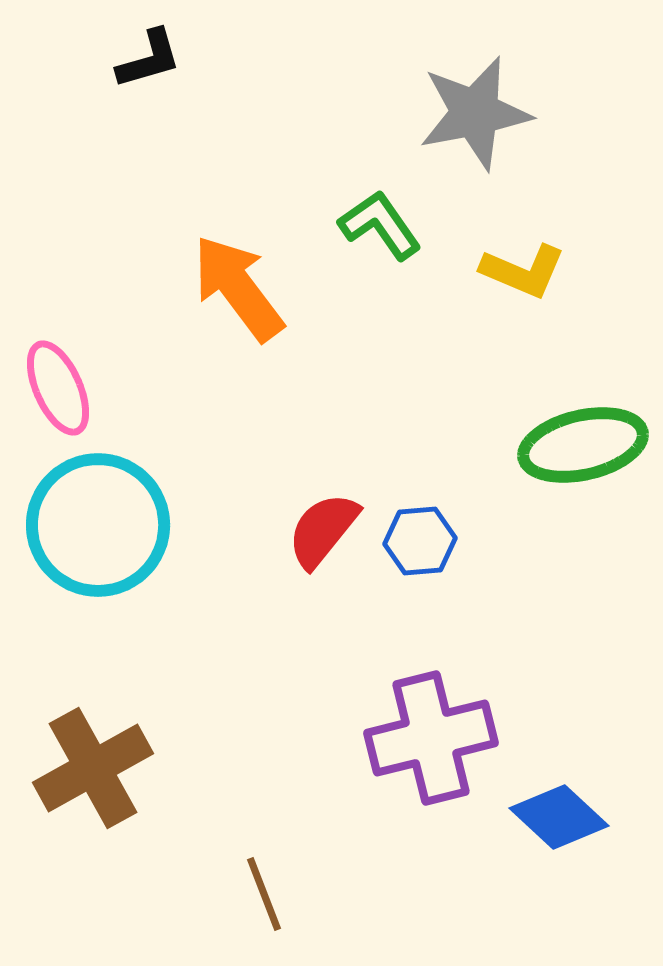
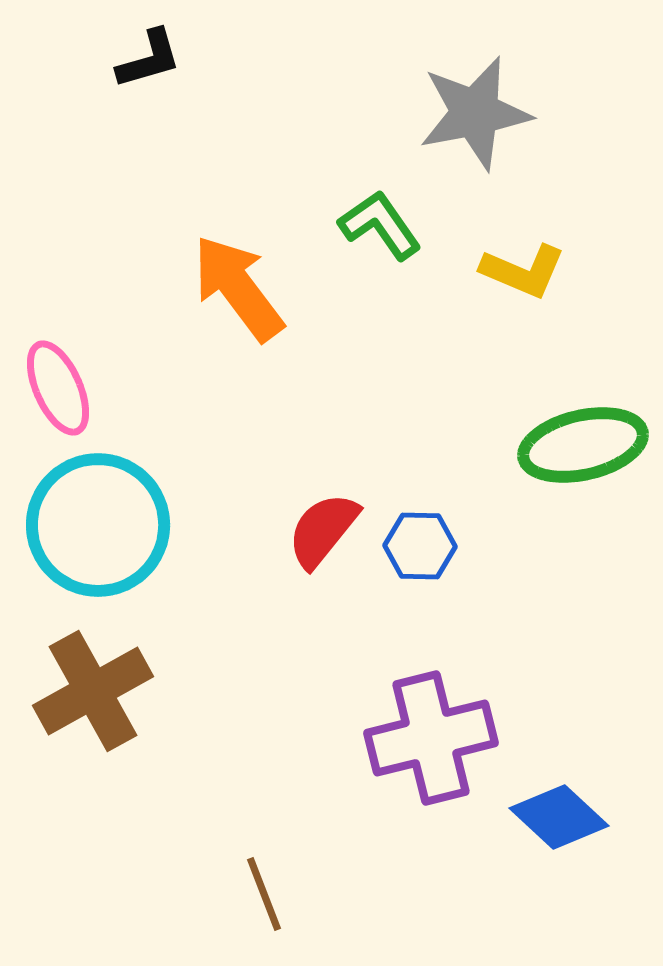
blue hexagon: moved 5 px down; rotated 6 degrees clockwise
brown cross: moved 77 px up
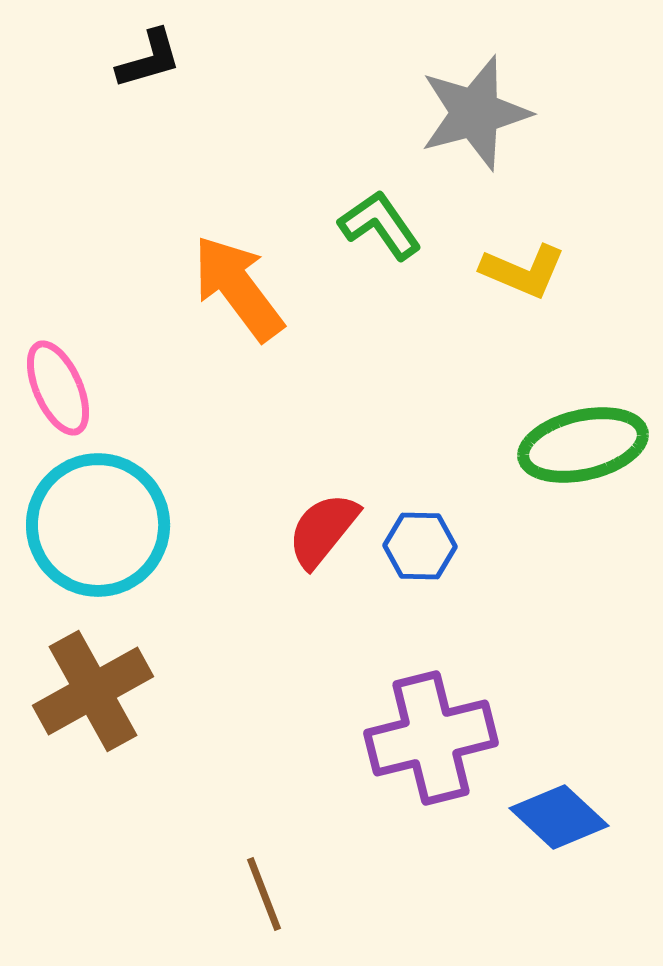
gray star: rotated 4 degrees counterclockwise
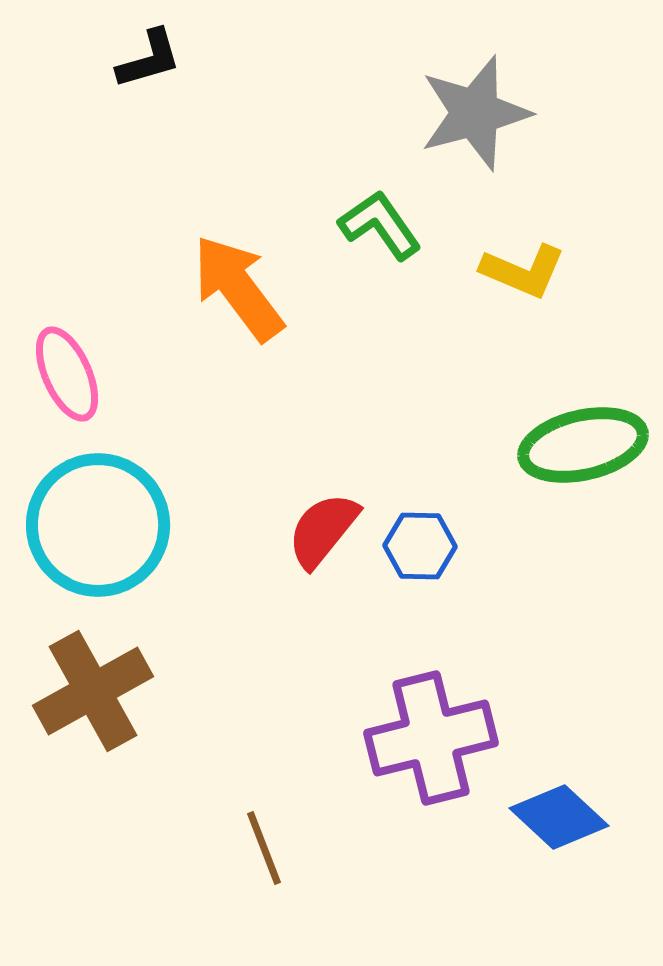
pink ellipse: moved 9 px right, 14 px up
brown line: moved 46 px up
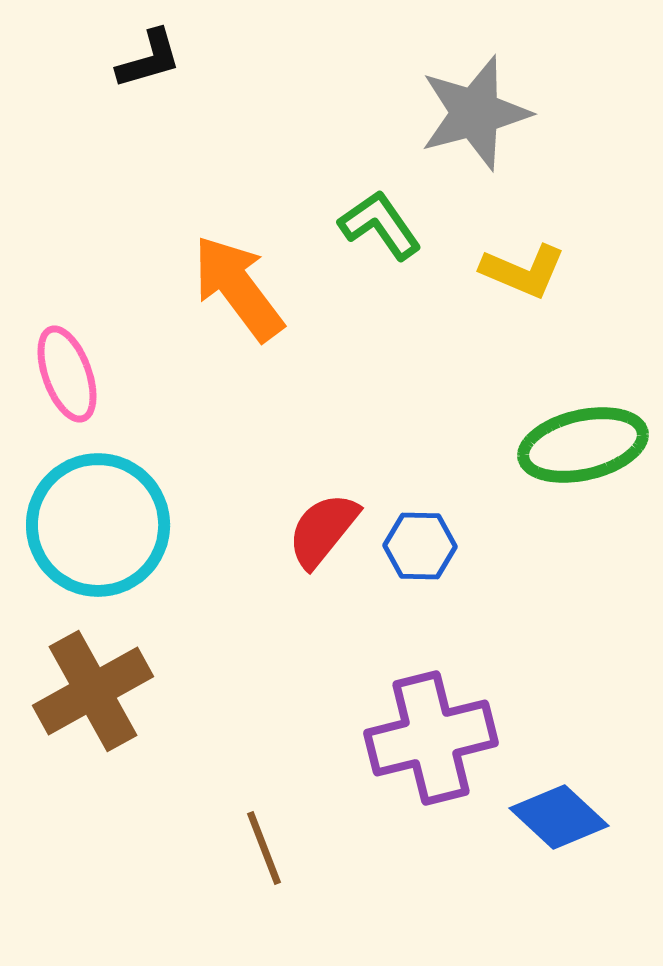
pink ellipse: rotated 4 degrees clockwise
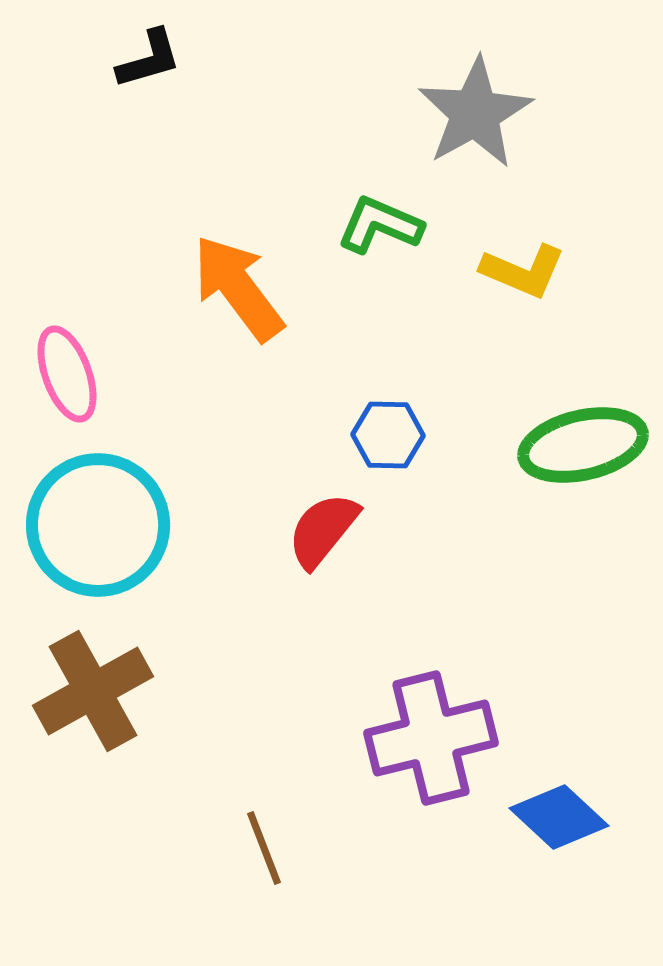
gray star: rotated 14 degrees counterclockwise
green L-shape: rotated 32 degrees counterclockwise
blue hexagon: moved 32 px left, 111 px up
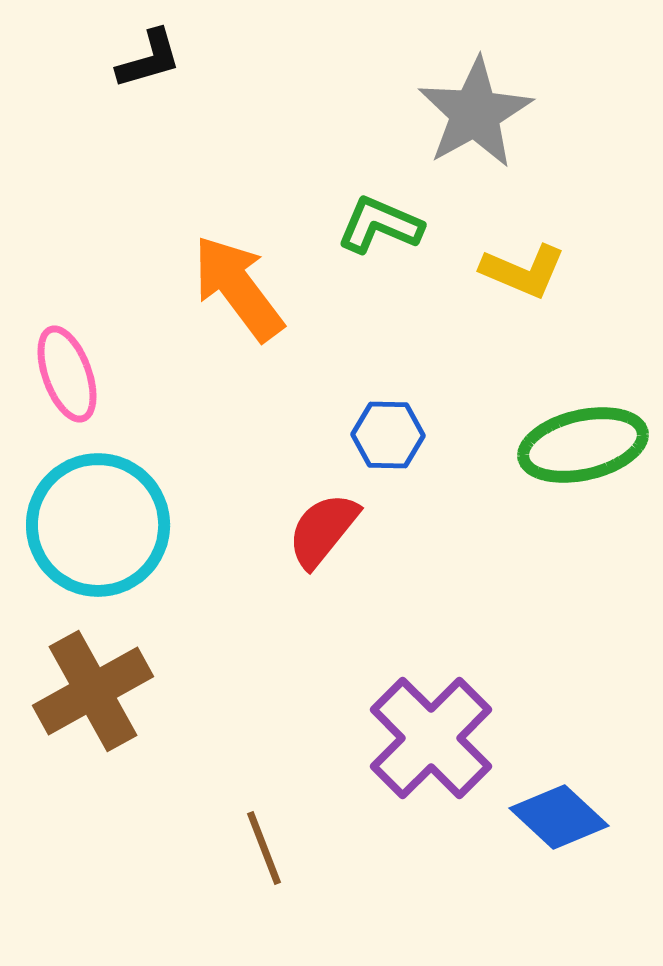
purple cross: rotated 31 degrees counterclockwise
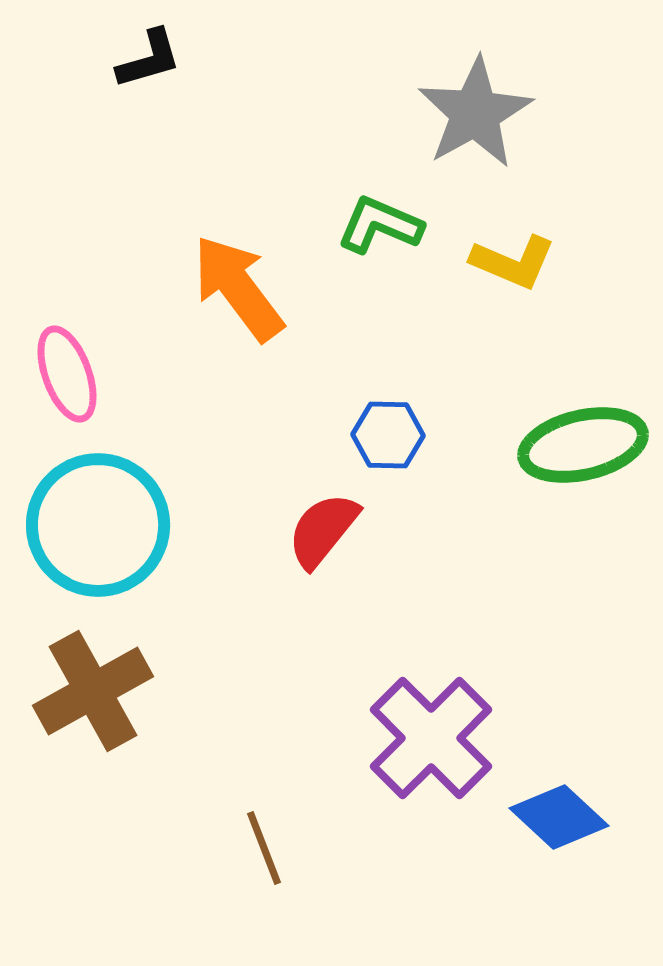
yellow L-shape: moved 10 px left, 9 px up
